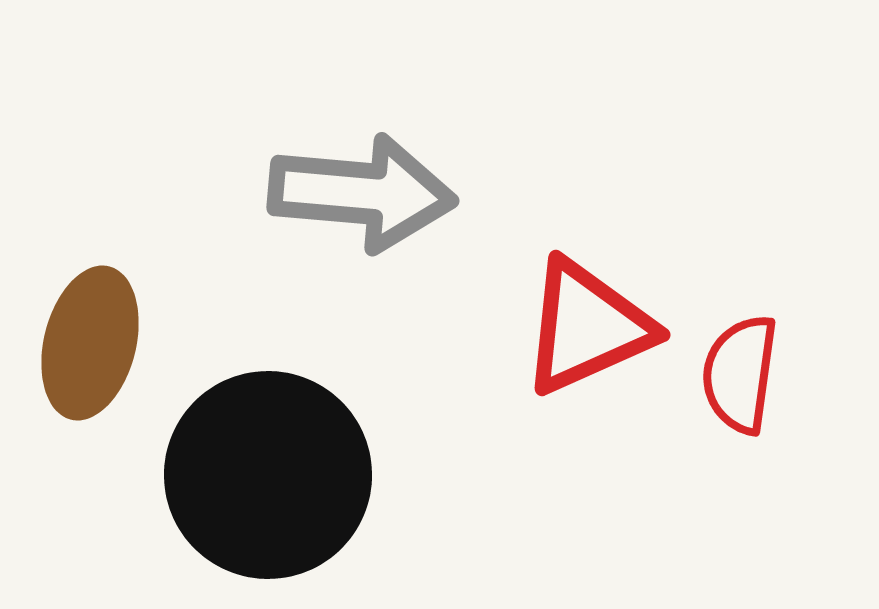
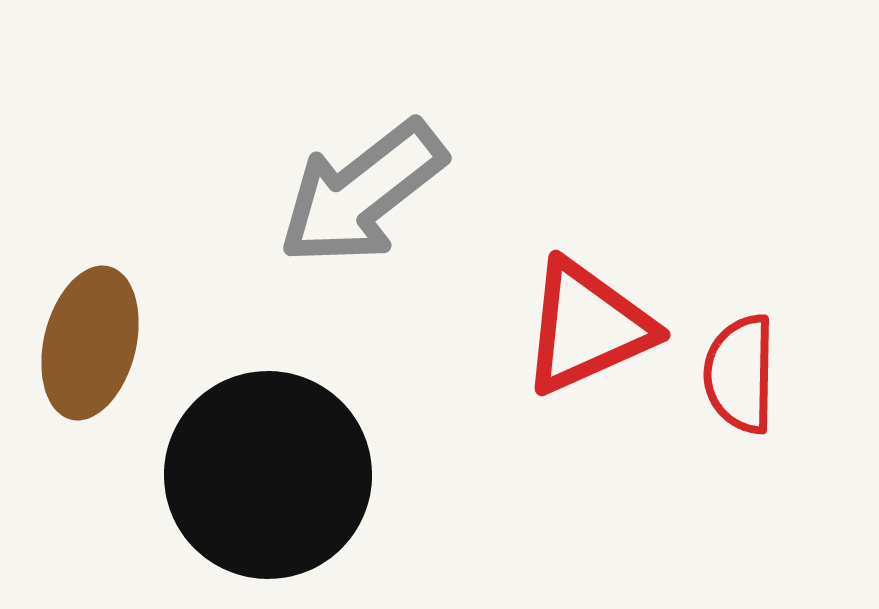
gray arrow: rotated 137 degrees clockwise
red semicircle: rotated 7 degrees counterclockwise
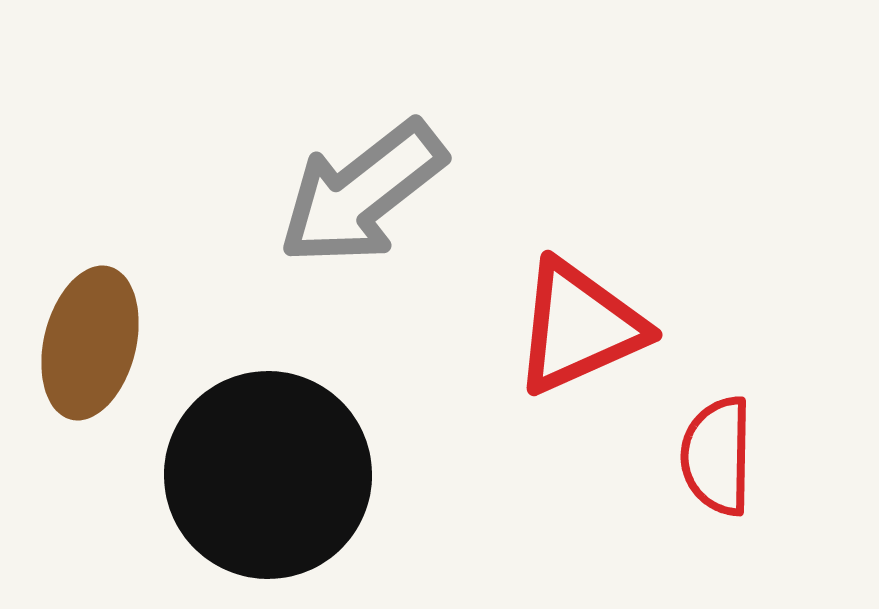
red triangle: moved 8 px left
red semicircle: moved 23 px left, 82 px down
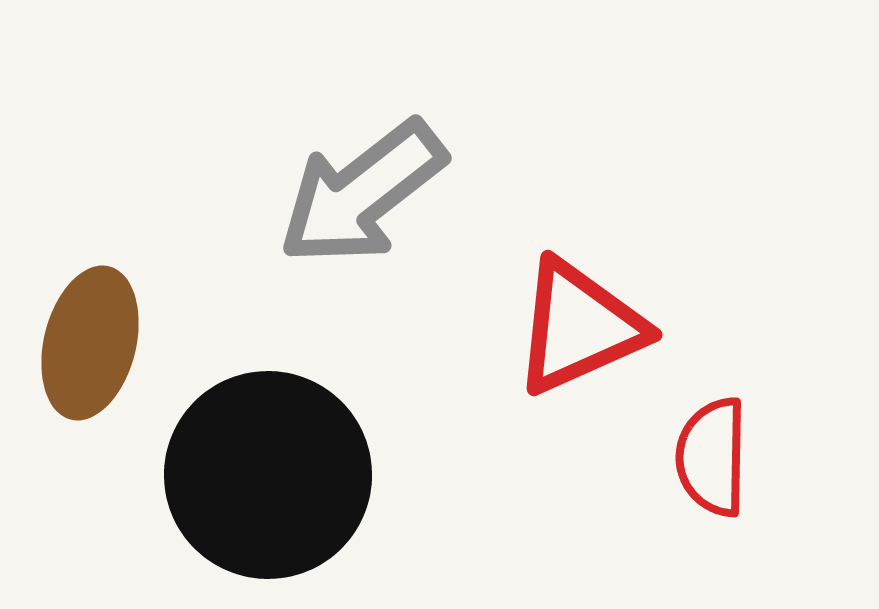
red semicircle: moved 5 px left, 1 px down
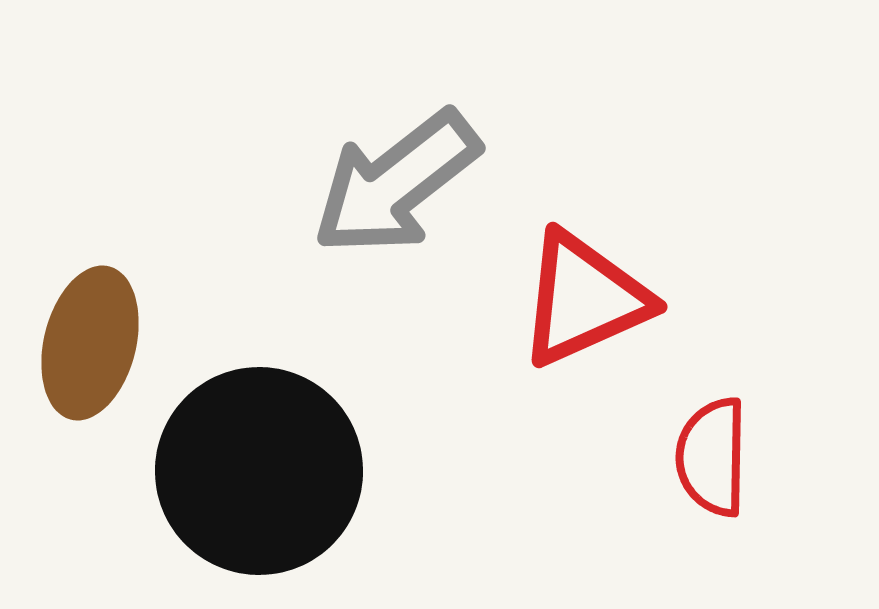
gray arrow: moved 34 px right, 10 px up
red triangle: moved 5 px right, 28 px up
black circle: moved 9 px left, 4 px up
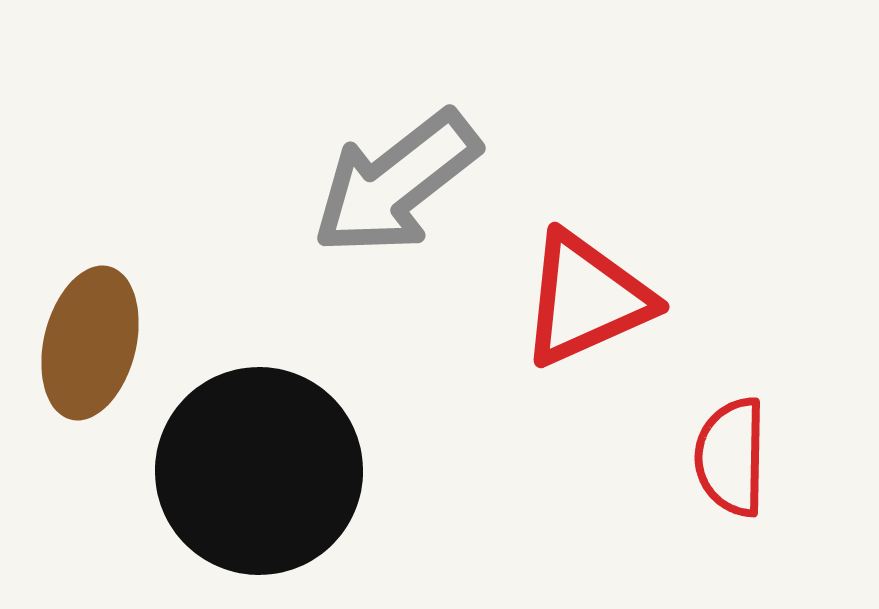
red triangle: moved 2 px right
red semicircle: moved 19 px right
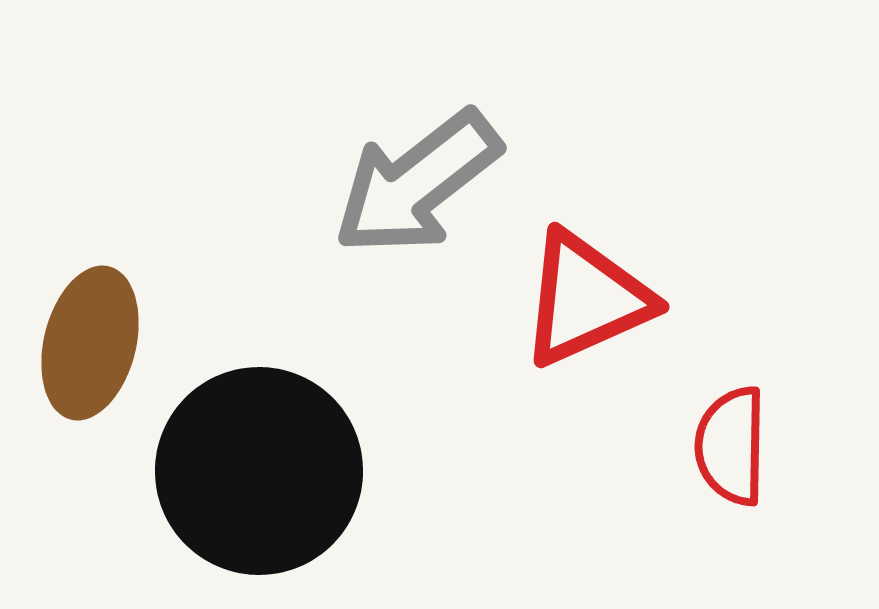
gray arrow: moved 21 px right
red semicircle: moved 11 px up
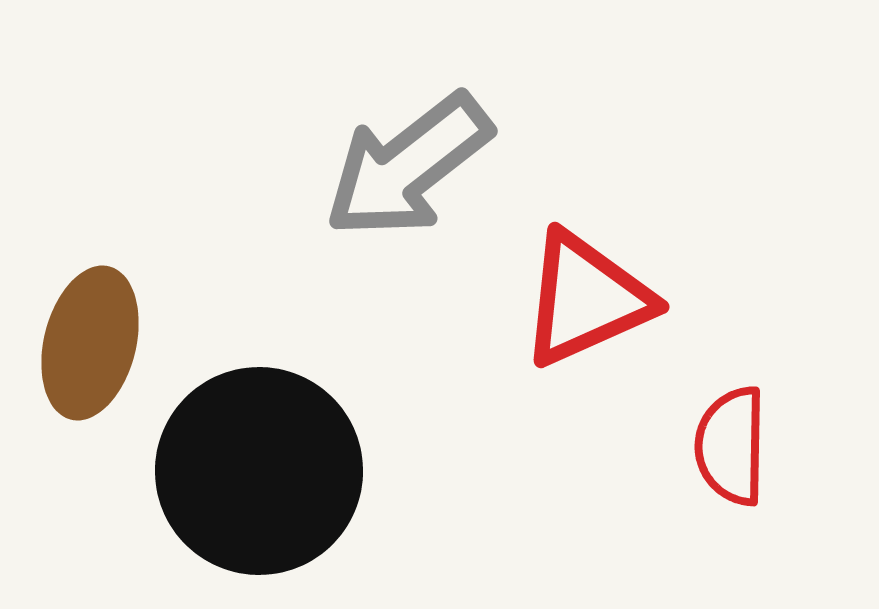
gray arrow: moved 9 px left, 17 px up
